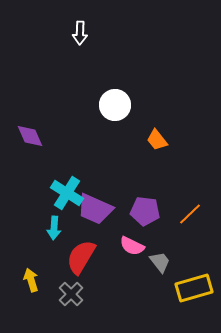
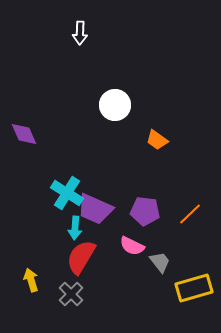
purple diamond: moved 6 px left, 2 px up
orange trapezoid: rotated 15 degrees counterclockwise
cyan arrow: moved 21 px right
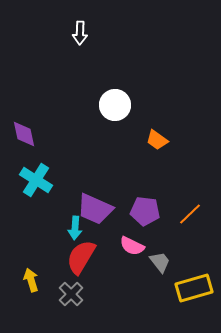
purple diamond: rotated 12 degrees clockwise
cyan cross: moved 31 px left, 13 px up
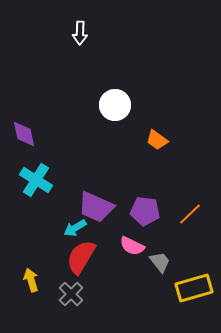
purple trapezoid: moved 1 px right, 2 px up
cyan arrow: rotated 55 degrees clockwise
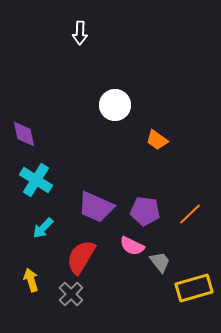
cyan arrow: moved 32 px left; rotated 15 degrees counterclockwise
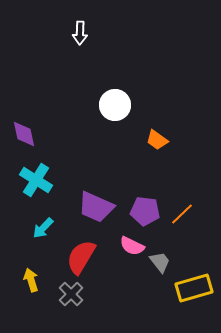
orange line: moved 8 px left
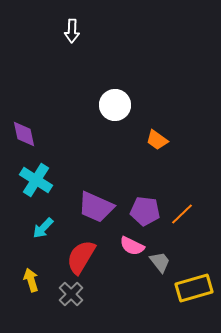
white arrow: moved 8 px left, 2 px up
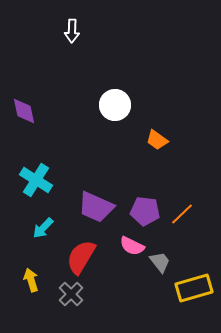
purple diamond: moved 23 px up
